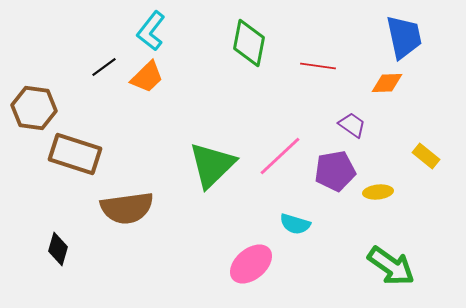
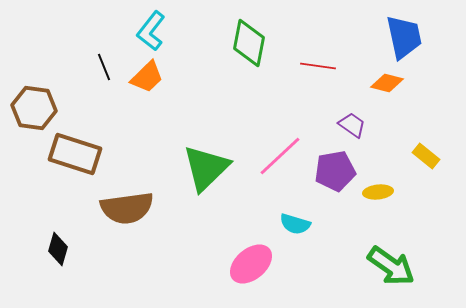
black line: rotated 76 degrees counterclockwise
orange diamond: rotated 16 degrees clockwise
green triangle: moved 6 px left, 3 px down
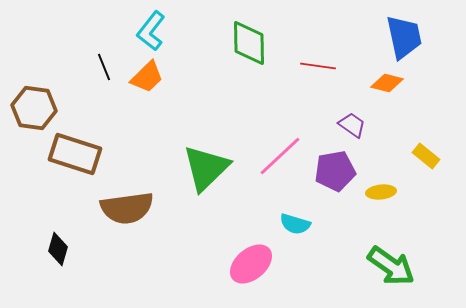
green diamond: rotated 12 degrees counterclockwise
yellow ellipse: moved 3 px right
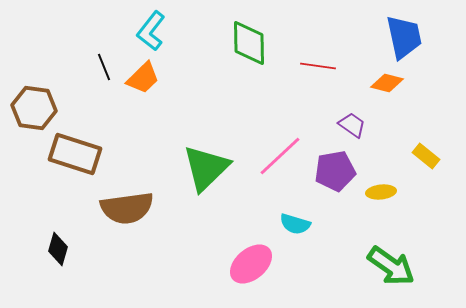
orange trapezoid: moved 4 px left, 1 px down
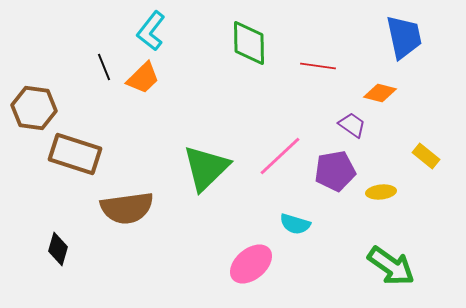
orange diamond: moved 7 px left, 10 px down
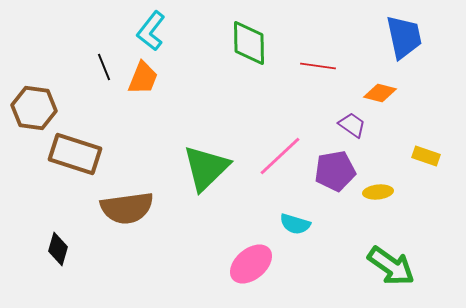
orange trapezoid: rotated 24 degrees counterclockwise
yellow rectangle: rotated 20 degrees counterclockwise
yellow ellipse: moved 3 px left
